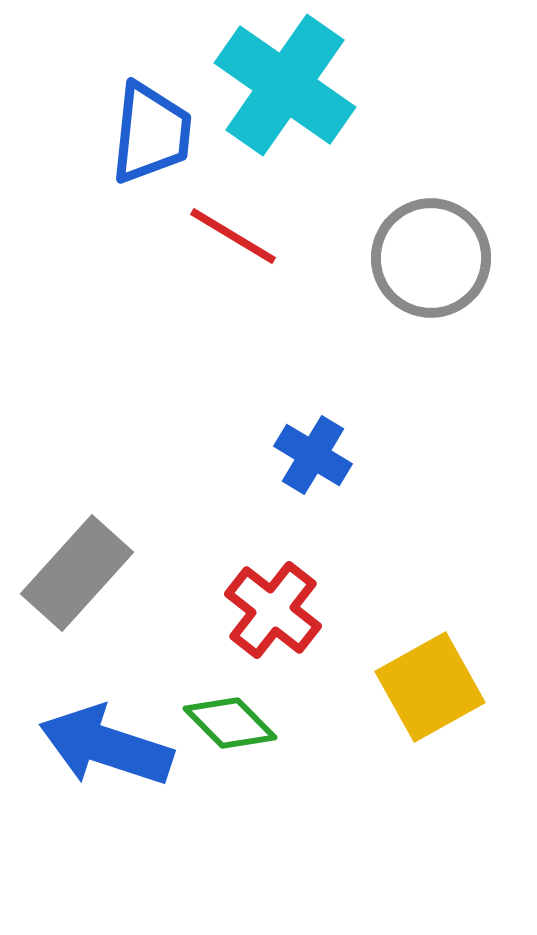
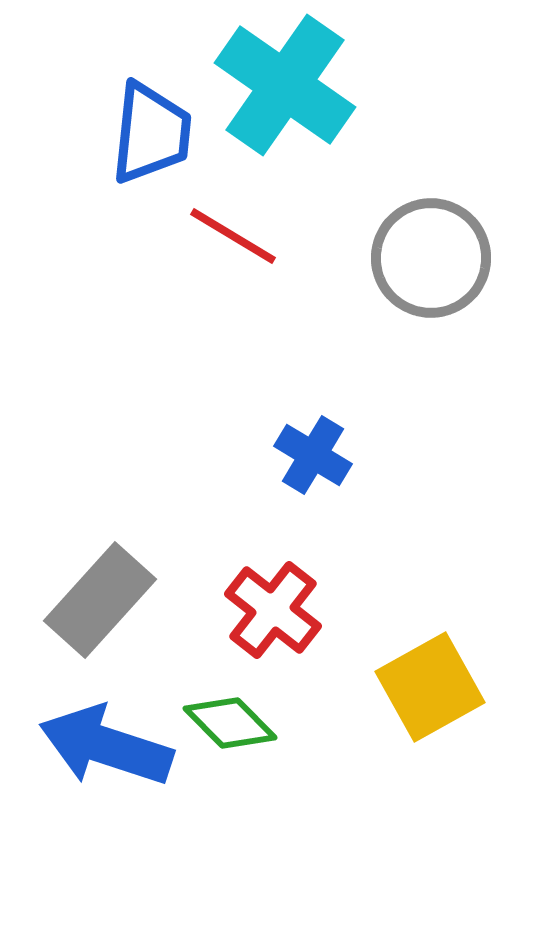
gray rectangle: moved 23 px right, 27 px down
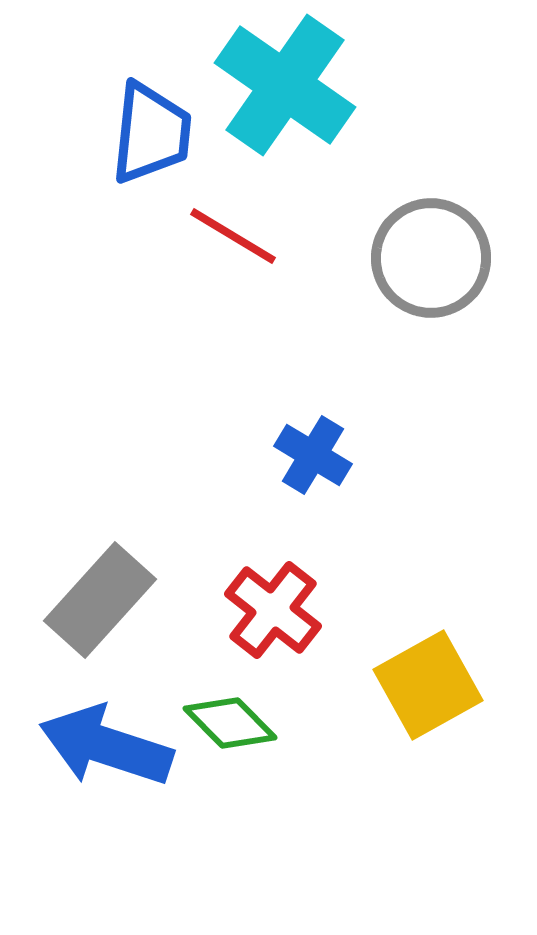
yellow square: moved 2 px left, 2 px up
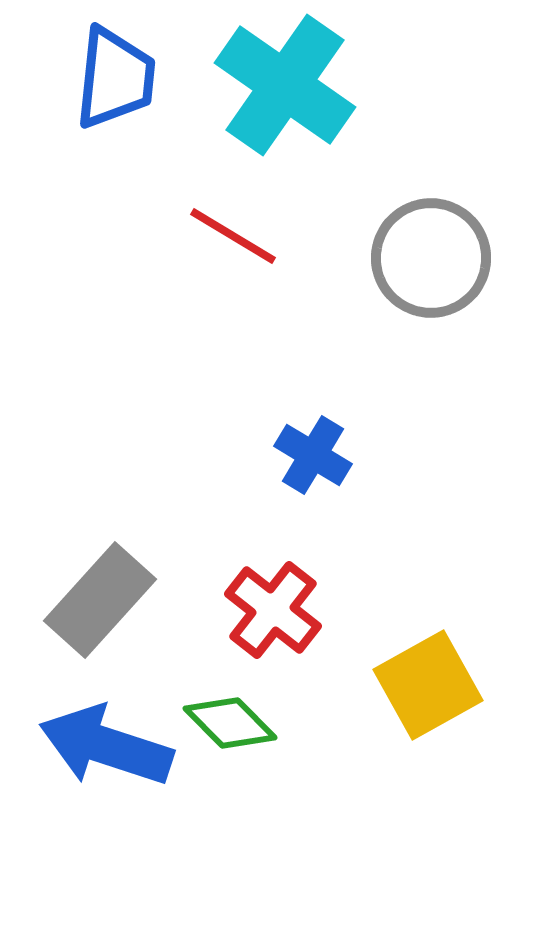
blue trapezoid: moved 36 px left, 55 px up
